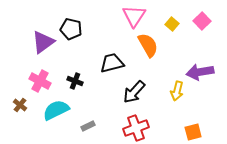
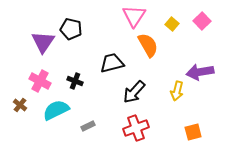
purple triangle: rotated 20 degrees counterclockwise
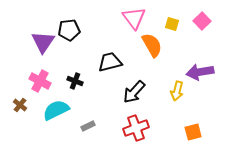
pink triangle: moved 2 px down; rotated 10 degrees counterclockwise
yellow square: rotated 24 degrees counterclockwise
black pentagon: moved 2 px left, 1 px down; rotated 20 degrees counterclockwise
orange semicircle: moved 4 px right
black trapezoid: moved 2 px left, 1 px up
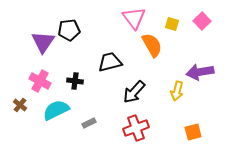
black cross: rotated 14 degrees counterclockwise
gray rectangle: moved 1 px right, 3 px up
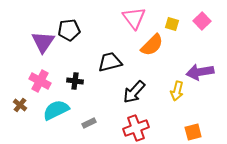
orange semicircle: rotated 75 degrees clockwise
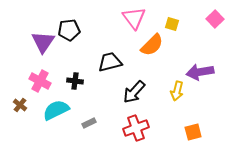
pink square: moved 13 px right, 2 px up
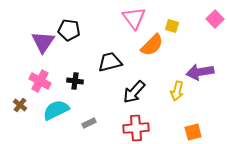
yellow square: moved 2 px down
black pentagon: rotated 15 degrees clockwise
red cross: rotated 15 degrees clockwise
